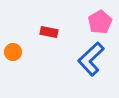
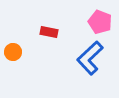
pink pentagon: rotated 20 degrees counterclockwise
blue L-shape: moved 1 px left, 1 px up
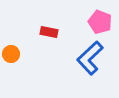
orange circle: moved 2 px left, 2 px down
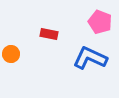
red rectangle: moved 2 px down
blue L-shape: rotated 68 degrees clockwise
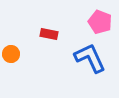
blue L-shape: rotated 40 degrees clockwise
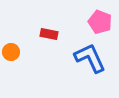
orange circle: moved 2 px up
